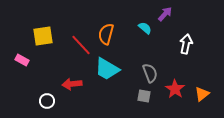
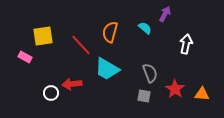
purple arrow: rotated 14 degrees counterclockwise
orange semicircle: moved 4 px right, 2 px up
pink rectangle: moved 3 px right, 3 px up
orange triangle: rotated 42 degrees clockwise
white circle: moved 4 px right, 8 px up
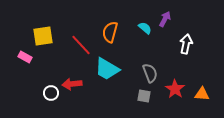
purple arrow: moved 5 px down
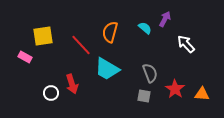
white arrow: rotated 54 degrees counterclockwise
red arrow: rotated 102 degrees counterclockwise
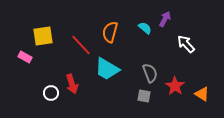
red star: moved 3 px up
orange triangle: rotated 28 degrees clockwise
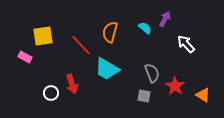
gray semicircle: moved 2 px right
orange triangle: moved 1 px right, 1 px down
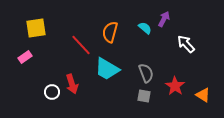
purple arrow: moved 1 px left
yellow square: moved 7 px left, 8 px up
pink rectangle: rotated 64 degrees counterclockwise
gray semicircle: moved 6 px left
white circle: moved 1 px right, 1 px up
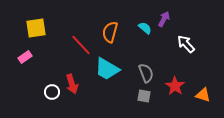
orange triangle: rotated 14 degrees counterclockwise
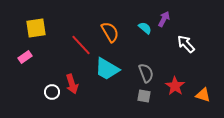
orange semicircle: rotated 135 degrees clockwise
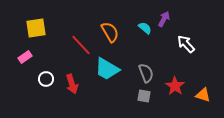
white circle: moved 6 px left, 13 px up
